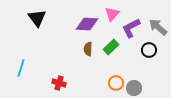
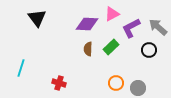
pink triangle: rotated 21 degrees clockwise
gray circle: moved 4 px right
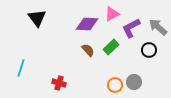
brown semicircle: moved 1 px down; rotated 136 degrees clockwise
orange circle: moved 1 px left, 2 px down
gray circle: moved 4 px left, 6 px up
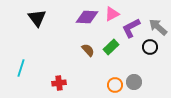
purple diamond: moved 7 px up
black circle: moved 1 px right, 3 px up
red cross: rotated 24 degrees counterclockwise
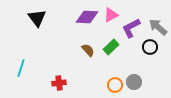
pink triangle: moved 1 px left, 1 px down
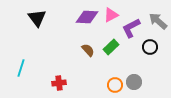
gray arrow: moved 6 px up
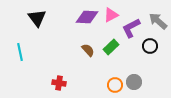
black circle: moved 1 px up
cyan line: moved 1 px left, 16 px up; rotated 30 degrees counterclockwise
red cross: rotated 16 degrees clockwise
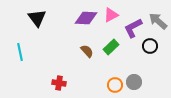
purple diamond: moved 1 px left, 1 px down
purple L-shape: moved 2 px right
brown semicircle: moved 1 px left, 1 px down
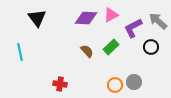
black circle: moved 1 px right, 1 px down
red cross: moved 1 px right, 1 px down
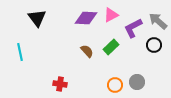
black circle: moved 3 px right, 2 px up
gray circle: moved 3 px right
